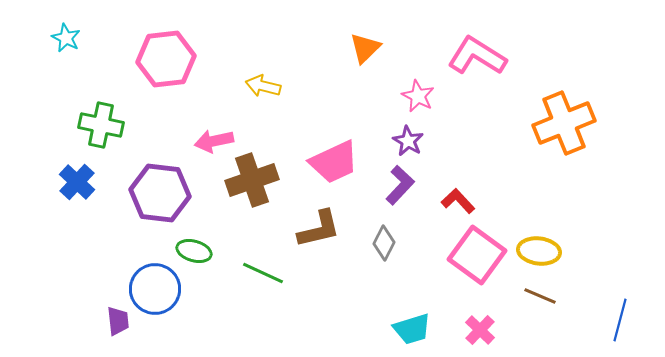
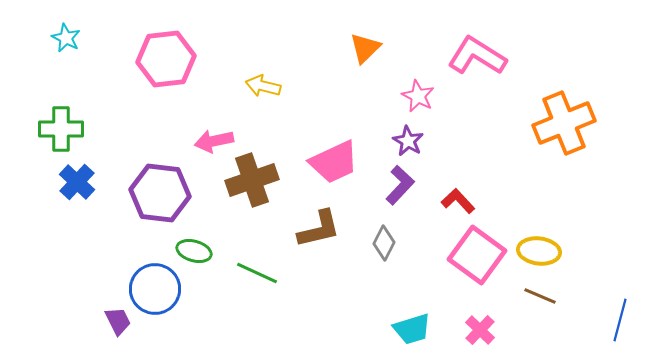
green cross: moved 40 px left, 4 px down; rotated 12 degrees counterclockwise
green line: moved 6 px left
purple trapezoid: rotated 20 degrees counterclockwise
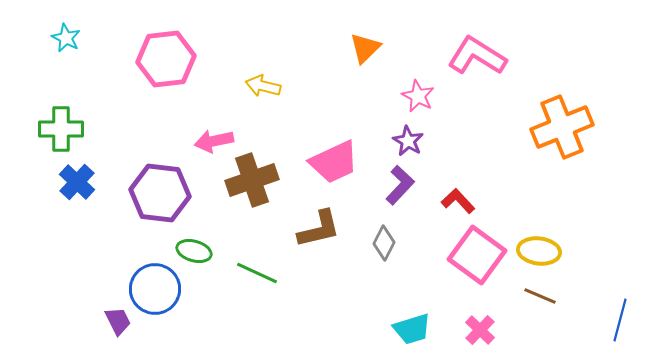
orange cross: moved 2 px left, 4 px down
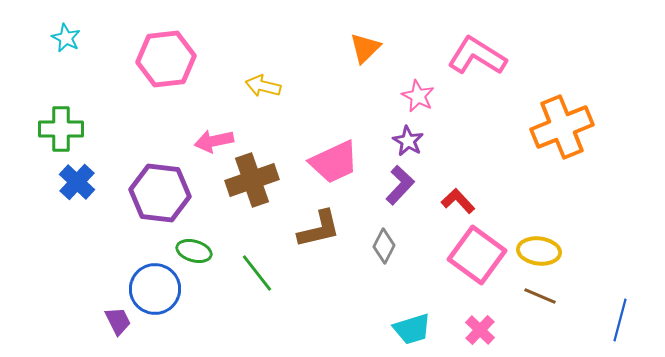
gray diamond: moved 3 px down
green line: rotated 27 degrees clockwise
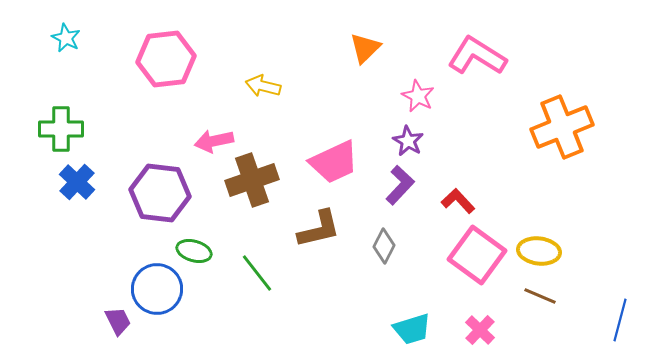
blue circle: moved 2 px right
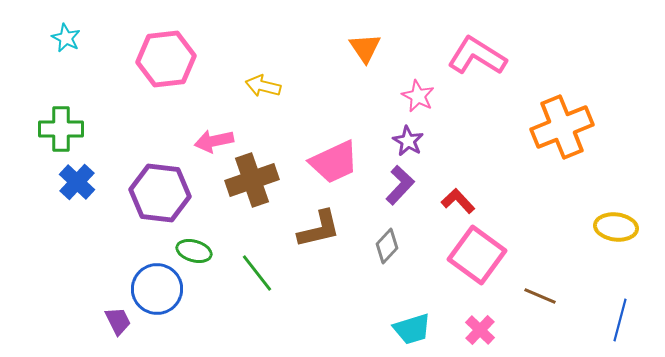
orange triangle: rotated 20 degrees counterclockwise
gray diamond: moved 3 px right; rotated 16 degrees clockwise
yellow ellipse: moved 77 px right, 24 px up
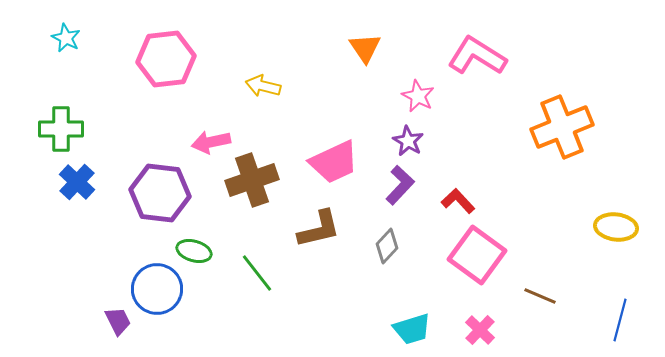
pink arrow: moved 3 px left, 1 px down
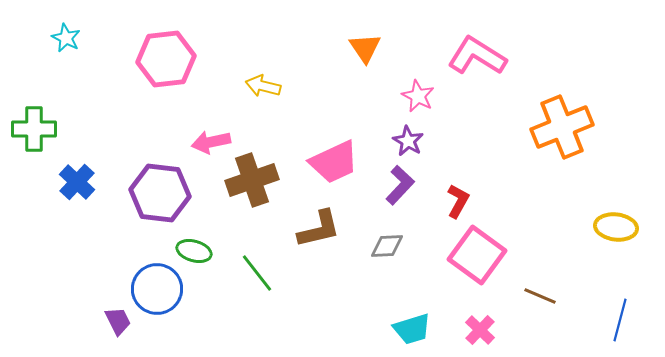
green cross: moved 27 px left
red L-shape: rotated 72 degrees clockwise
gray diamond: rotated 44 degrees clockwise
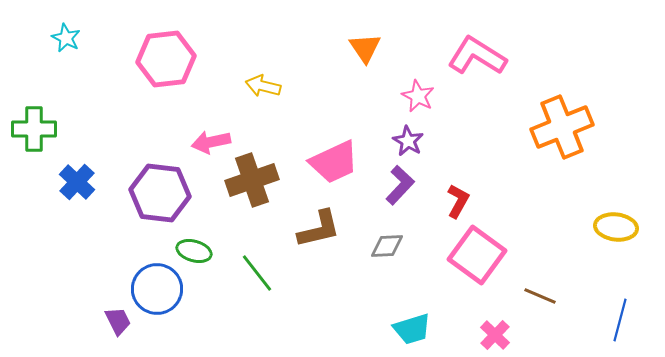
pink cross: moved 15 px right, 5 px down
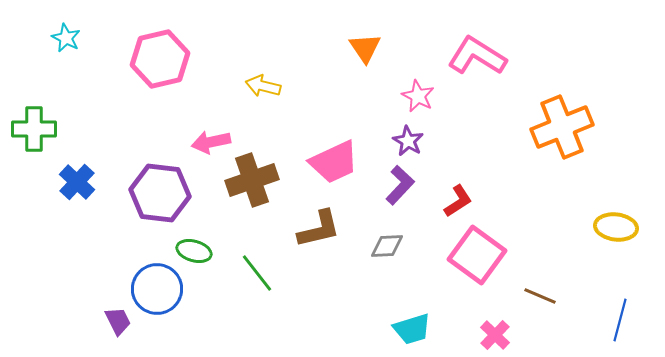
pink hexagon: moved 6 px left; rotated 6 degrees counterclockwise
red L-shape: rotated 28 degrees clockwise
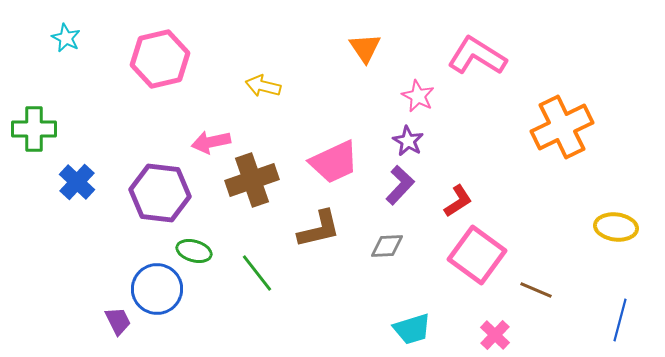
orange cross: rotated 4 degrees counterclockwise
brown line: moved 4 px left, 6 px up
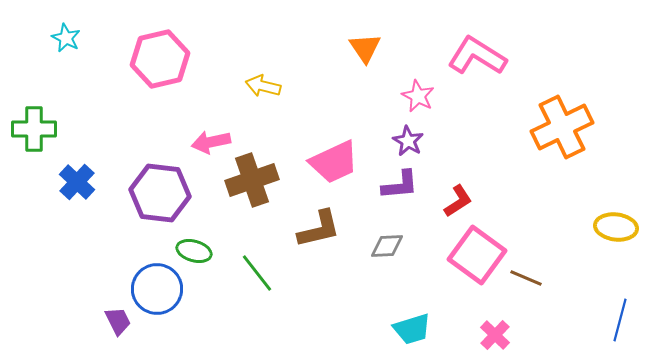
purple L-shape: rotated 42 degrees clockwise
brown line: moved 10 px left, 12 px up
